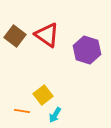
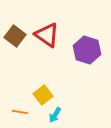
orange line: moved 2 px left, 1 px down
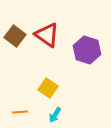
yellow square: moved 5 px right, 7 px up; rotated 18 degrees counterclockwise
orange line: rotated 14 degrees counterclockwise
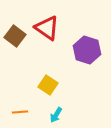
red triangle: moved 7 px up
yellow square: moved 3 px up
cyan arrow: moved 1 px right
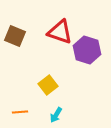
red triangle: moved 13 px right, 4 px down; rotated 16 degrees counterclockwise
brown square: rotated 15 degrees counterclockwise
yellow square: rotated 18 degrees clockwise
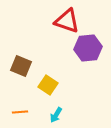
red triangle: moved 7 px right, 11 px up
brown square: moved 6 px right, 30 px down
purple hexagon: moved 1 px right, 2 px up; rotated 24 degrees counterclockwise
yellow square: rotated 18 degrees counterclockwise
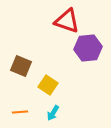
cyan arrow: moved 3 px left, 2 px up
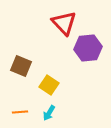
red triangle: moved 3 px left, 2 px down; rotated 28 degrees clockwise
yellow square: moved 1 px right
cyan arrow: moved 4 px left
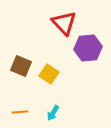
yellow square: moved 11 px up
cyan arrow: moved 4 px right
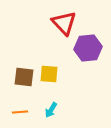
brown square: moved 3 px right, 11 px down; rotated 15 degrees counterclockwise
yellow square: rotated 30 degrees counterclockwise
cyan arrow: moved 2 px left, 3 px up
